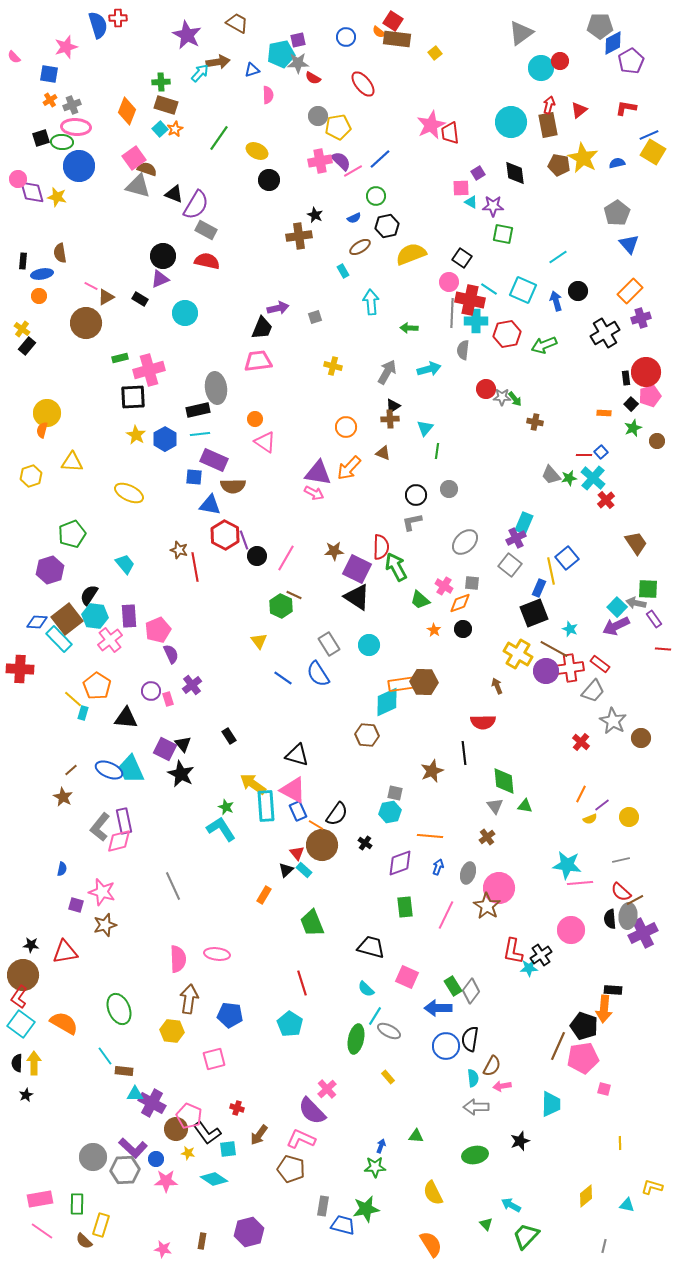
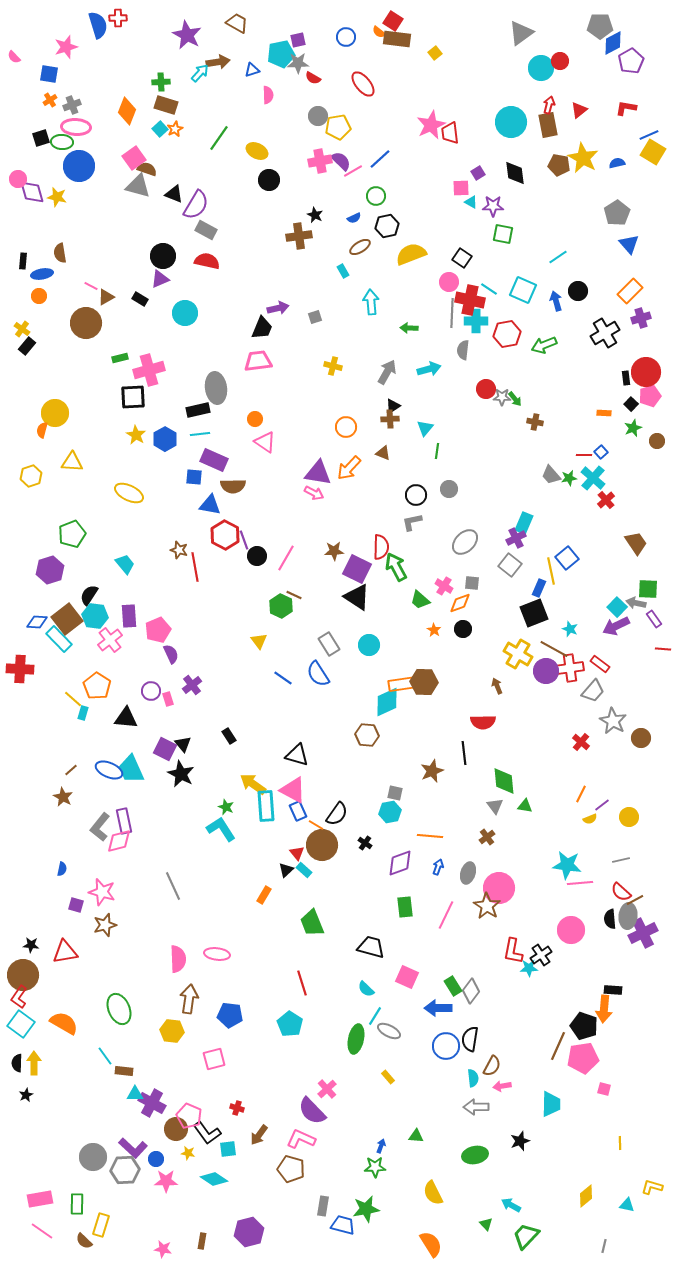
yellow circle at (47, 413): moved 8 px right
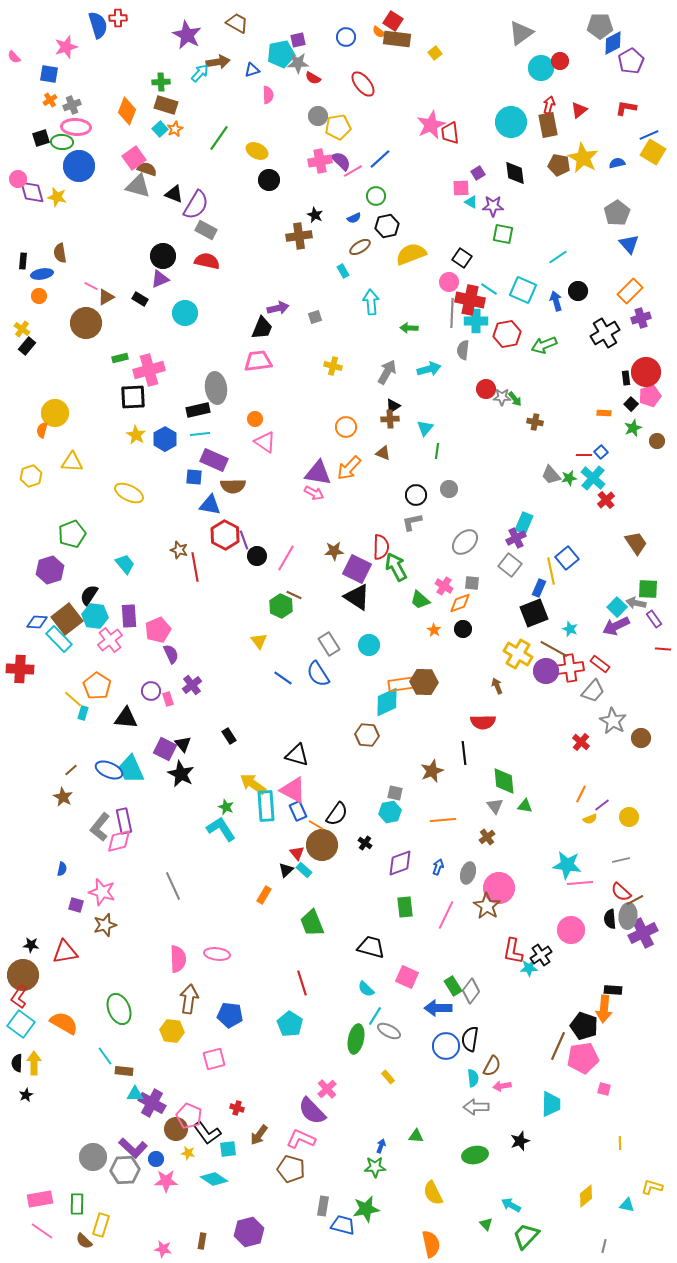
orange line at (430, 836): moved 13 px right, 16 px up; rotated 10 degrees counterclockwise
orange semicircle at (431, 1244): rotated 20 degrees clockwise
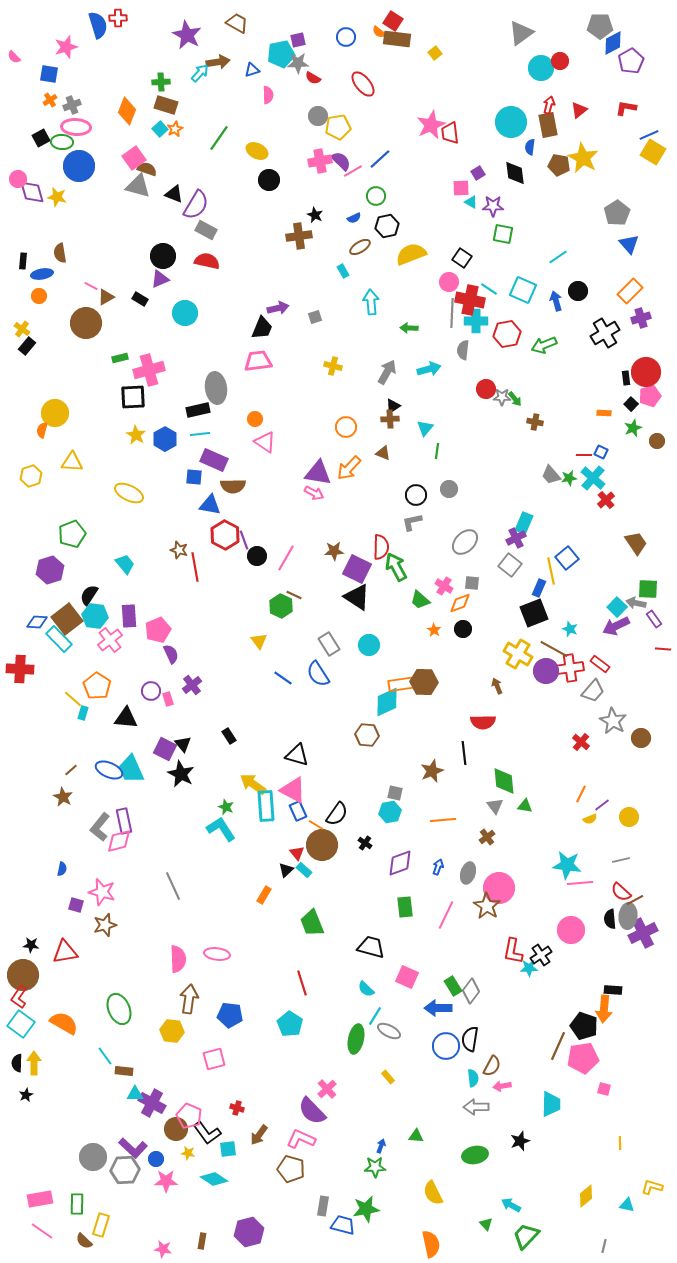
black square at (41, 138): rotated 12 degrees counterclockwise
blue semicircle at (617, 163): moved 87 px left, 16 px up; rotated 70 degrees counterclockwise
blue square at (601, 452): rotated 24 degrees counterclockwise
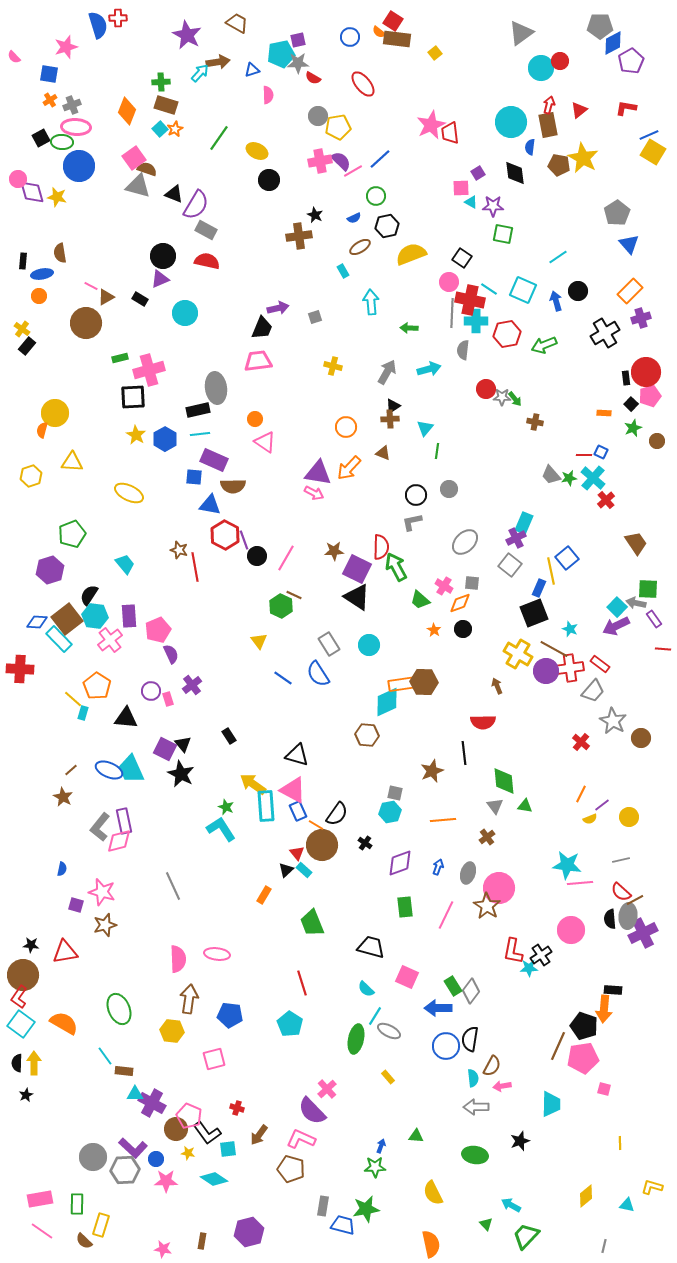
blue circle at (346, 37): moved 4 px right
green ellipse at (475, 1155): rotated 20 degrees clockwise
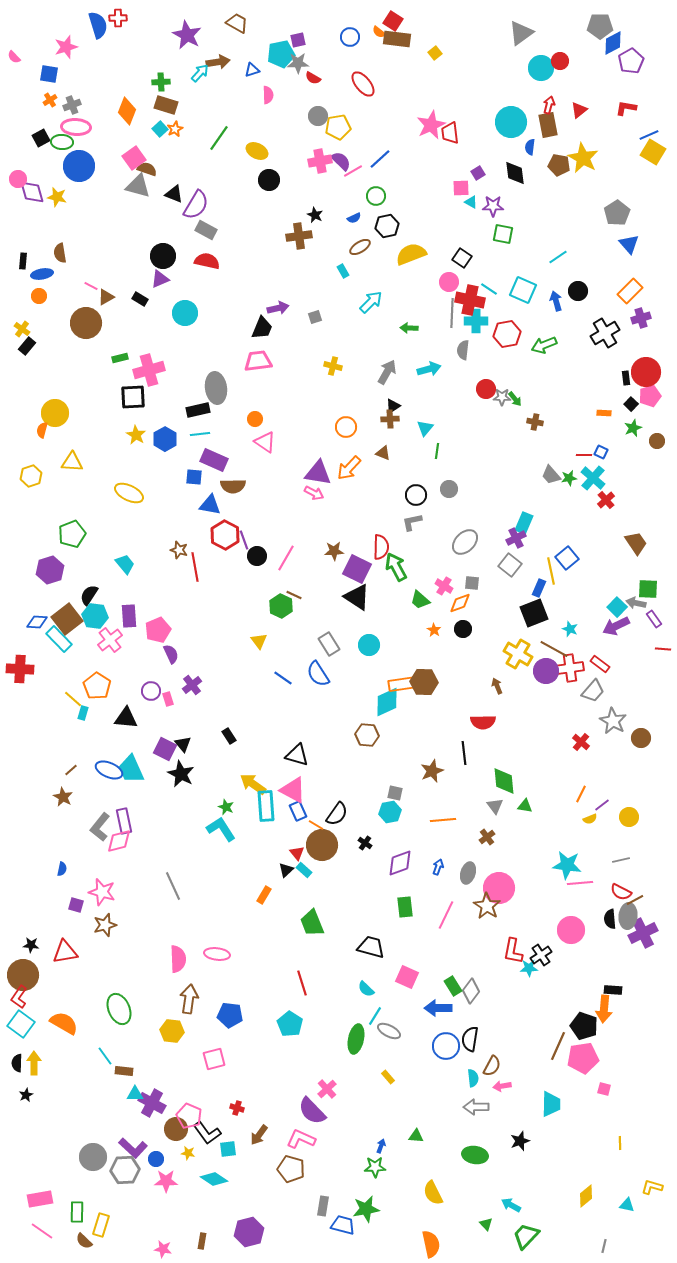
cyan arrow at (371, 302): rotated 50 degrees clockwise
red semicircle at (621, 892): rotated 15 degrees counterclockwise
green rectangle at (77, 1204): moved 8 px down
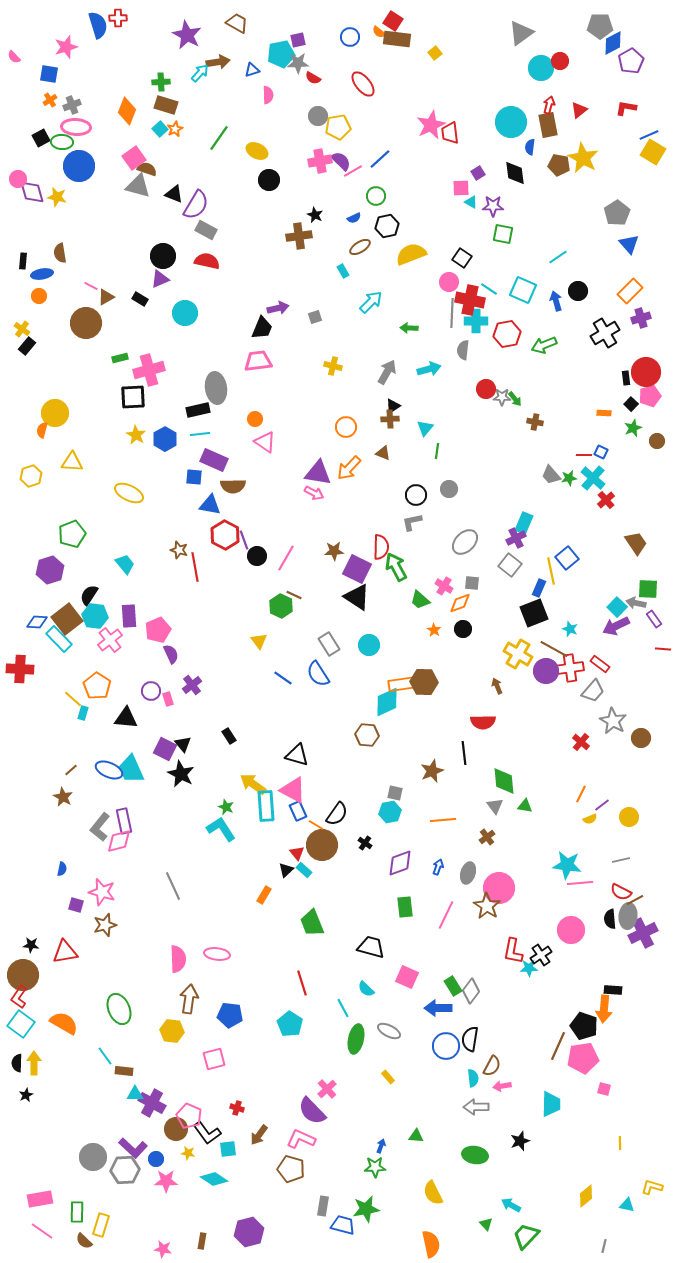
cyan line at (375, 1016): moved 32 px left, 8 px up; rotated 60 degrees counterclockwise
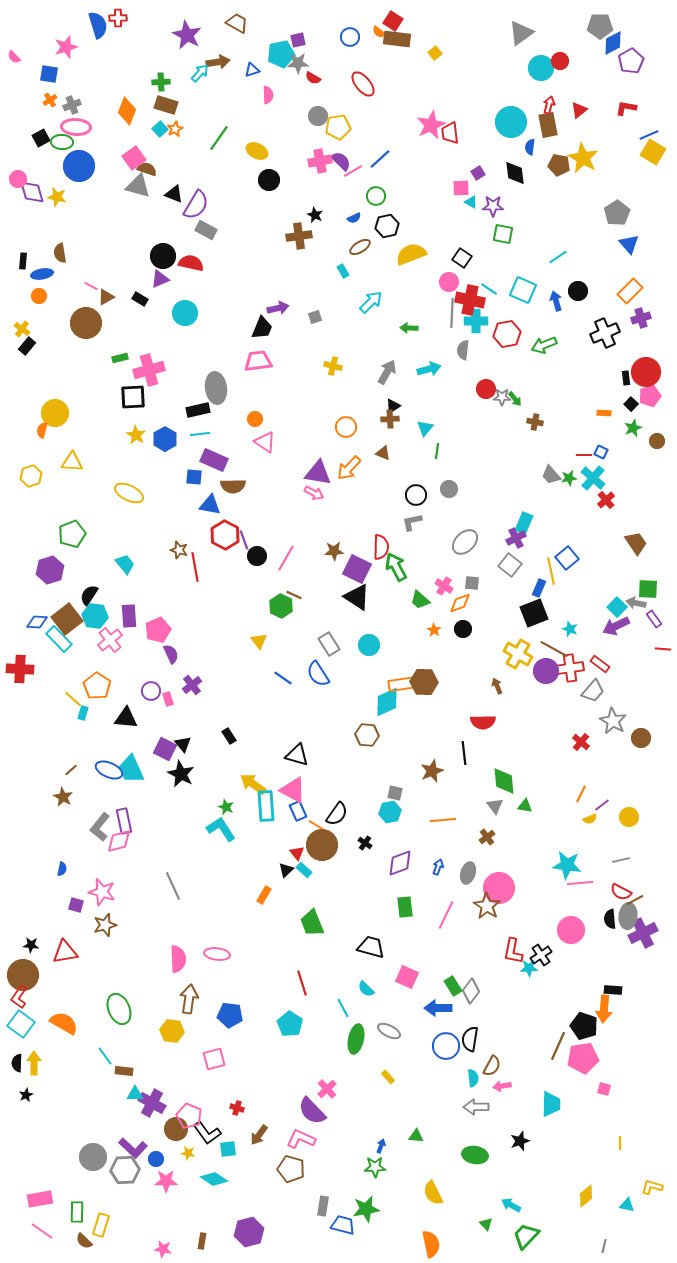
red semicircle at (207, 261): moved 16 px left, 2 px down
black cross at (605, 333): rotated 8 degrees clockwise
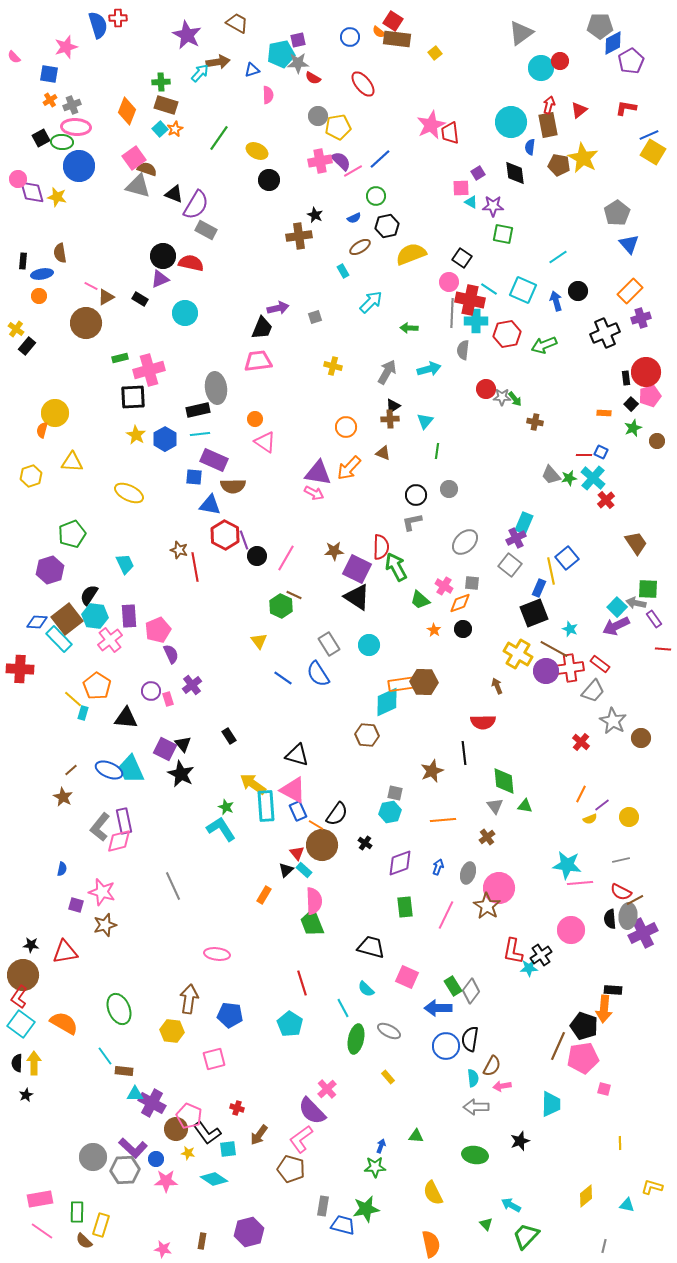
yellow cross at (22, 329): moved 6 px left
cyan triangle at (425, 428): moved 7 px up
cyan trapezoid at (125, 564): rotated 15 degrees clockwise
pink semicircle at (178, 959): moved 136 px right, 58 px up
pink L-shape at (301, 1139): rotated 60 degrees counterclockwise
